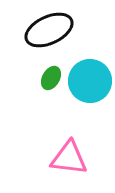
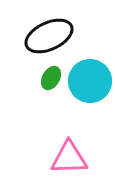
black ellipse: moved 6 px down
pink triangle: rotated 9 degrees counterclockwise
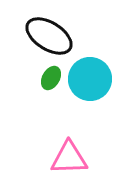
black ellipse: rotated 57 degrees clockwise
cyan circle: moved 2 px up
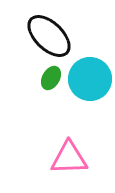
black ellipse: rotated 12 degrees clockwise
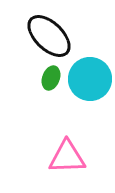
green ellipse: rotated 10 degrees counterclockwise
pink triangle: moved 2 px left, 1 px up
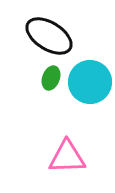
black ellipse: rotated 12 degrees counterclockwise
cyan circle: moved 3 px down
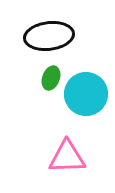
black ellipse: rotated 39 degrees counterclockwise
cyan circle: moved 4 px left, 12 px down
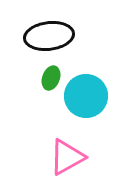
cyan circle: moved 2 px down
pink triangle: rotated 27 degrees counterclockwise
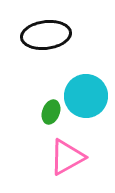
black ellipse: moved 3 px left, 1 px up
green ellipse: moved 34 px down
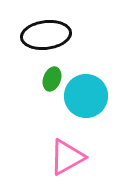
green ellipse: moved 1 px right, 33 px up
